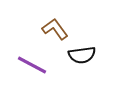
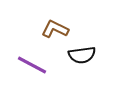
brown L-shape: rotated 28 degrees counterclockwise
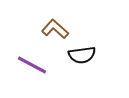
brown L-shape: rotated 16 degrees clockwise
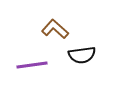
purple line: rotated 36 degrees counterclockwise
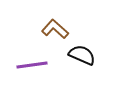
black semicircle: rotated 148 degrees counterclockwise
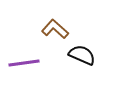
purple line: moved 8 px left, 2 px up
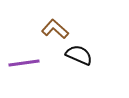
black semicircle: moved 3 px left
